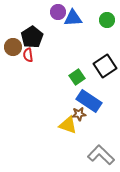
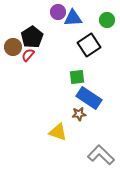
red semicircle: rotated 48 degrees clockwise
black square: moved 16 px left, 21 px up
green square: rotated 28 degrees clockwise
blue rectangle: moved 3 px up
yellow triangle: moved 10 px left, 7 px down
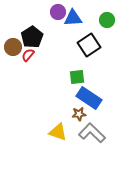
gray L-shape: moved 9 px left, 22 px up
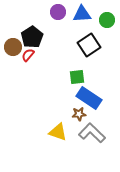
blue triangle: moved 9 px right, 4 px up
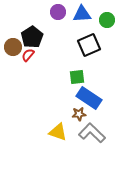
black square: rotated 10 degrees clockwise
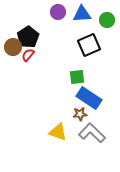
black pentagon: moved 4 px left
brown star: moved 1 px right
